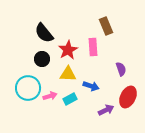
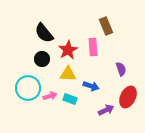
cyan rectangle: rotated 48 degrees clockwise
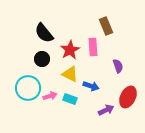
red star: moved 2 px right
purple semicircle: moved 3 px left, 3 px up
yellow triangle: moved 2 px right; rotated 24 degrees clockwise
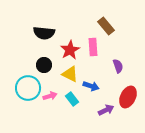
brown rectangle: rotated 18 degrees counterclockwise
black semicircle: rotated 45 degrees counterclockwise
black circle: moved 2 px right, 6 px down
cyan rectangle: moved 2 px right; rotated 32 degrees clockwise
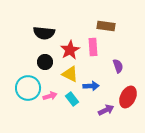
brown rectangle: rotated 42 degrees counterclockwise
black circle: moved 1 px right, 3 px up
blue arrow: rotated 21 degrees counterclockwise
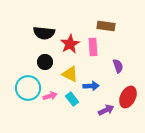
red star: moved 6 px up
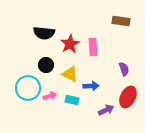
brown rectangle: moved 15 px right, 5 px up
black circle: moved 1 px right, 3 px down
purple semicircle: moved 6 px right, 3 px down
cyan rectangle: moved 1 px down; rotated 40 degrees counterclockwise
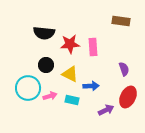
red star: rotated 24 degrees clockwise
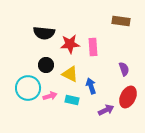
blue arrow: rotated 105 degrees counterclockwise
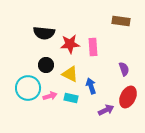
cyan rectangle: moved 1 px left, 2 px up
